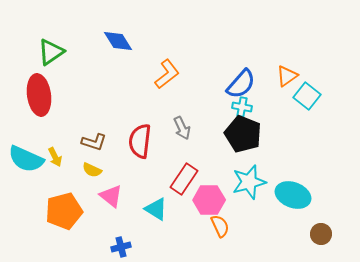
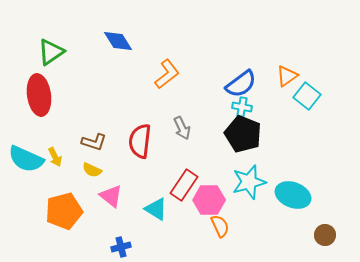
blue semicircle: rotated 12 degrees clockwise
red rectangle: moved 6 px down
brown circle: moved 4 px right, 1 px down
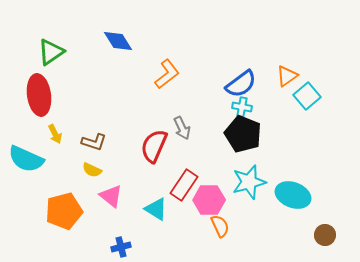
cyan square: rotated 12 degrees clockwise
red semicircle: moved 14 px right, 5 px down; rotated 16 degrees clockwise
yellow arrow: moved 23 px up
